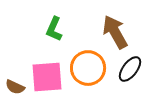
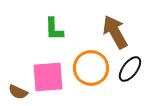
green L-shape: rotated 25 degrees counterclockwise
orange circle: moved 3 px right
pink square: moved 1 px right
brown semicircle: moved 3 px right, 5 px down
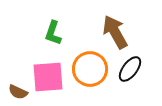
green L-shape: moved 1 px left, 4 px down; rotated 20 degrees clockwise
orange circle: moved 1 px left, 1 px down
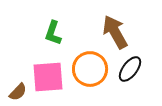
brown semicircle: rotated 72 degrees counterclockwise
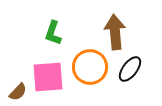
brown arrow: rotated 24 degrees clockwise
orange circle: moved 2 px up
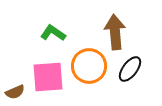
green L-shape: rotated 105 degrees clockwise
orange circle: moved 1 px left, 1 px up
brown semicircle: moved 3 px left; rotated 24 degrees clockwise
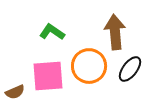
green L-shape: moved 1 px left, 1 px up
pink square: moved 1 px up
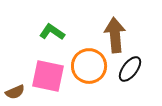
brown arrow: moved 3 px down
pink square: rotated 16 degrees clockwise
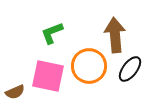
green L-shape: moved 1 px down; rotated 55 degrees counterclockwise
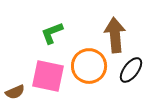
black ellipse: moved 1 px right, 1 px down
